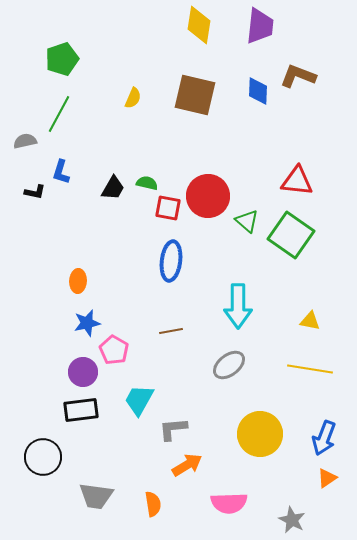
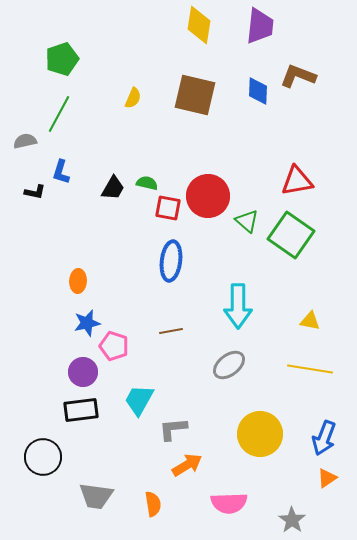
red triangle: rotated 16 degrees counterclockwise
pink pentagon: moved 4 px up; rotated 12 degrees counterclockwise
gray star: rotated 8 degrees clockwise
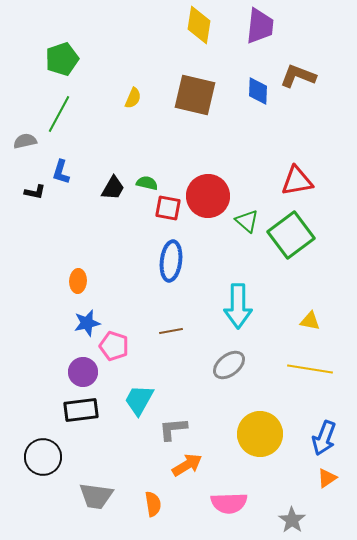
green square: rotated 18 degrees clockwise
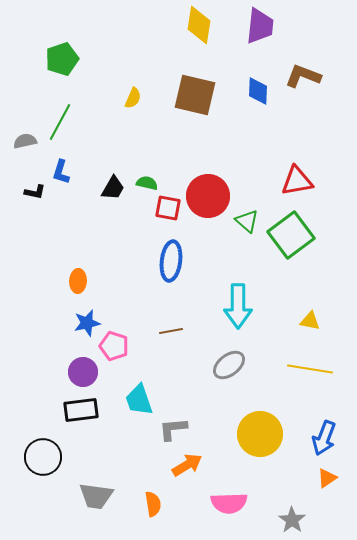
brown L-shape: moved 5 px right
green line: moved 1 px right, 8 px down
cyan trapezoid: rotated 48 degrees counterclockwise
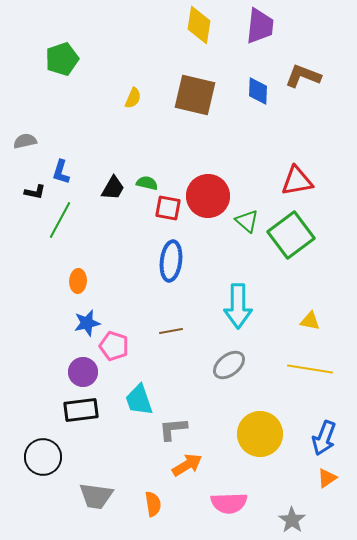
green line: moved 98 px down
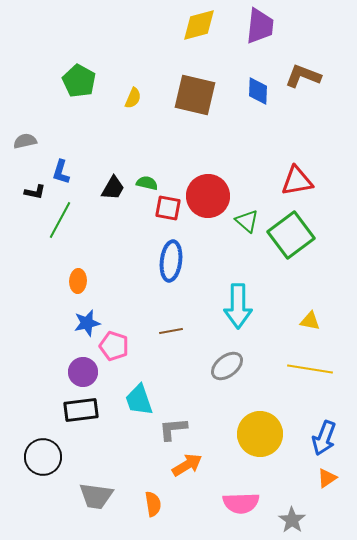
yellow diamond: rotated 66 degrees clockwise
green pentagon: moved 17 px right, 22 px down; rotated 24 degrees counterclockwise
gray ellipse: moved 2 px left, 1 px down
pink semicircle: moved 12 px right
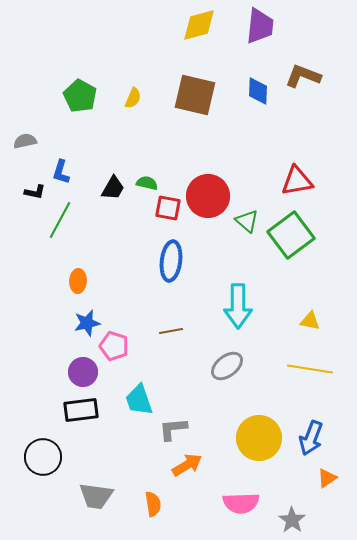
green pentagon: moved 1 px right, 15 px down
yellow circle: moved 1 px left, 4 px down
blue arrow: moved 13 px left
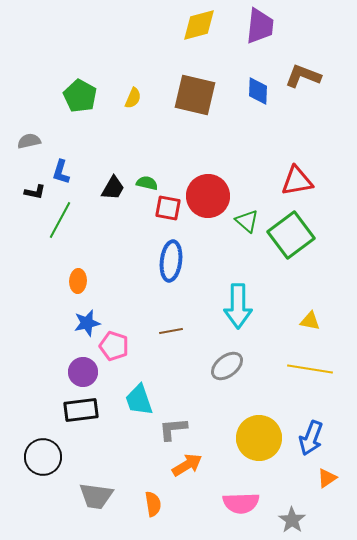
gray semicircle: moved 4 px right
